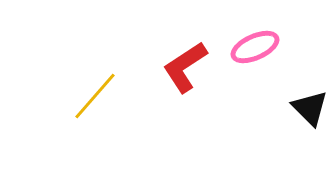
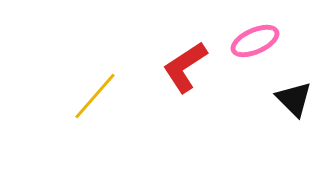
pink ellipse: moved 6 px up
black triangle: moved 16 px left, 9 px up
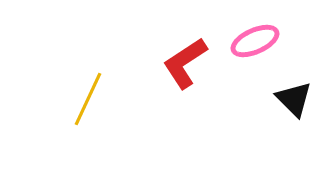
red L-shape: moved 4 px up
yellow line: moved 7 px left, 3 px down; rotated 16 degrees counterclockwise
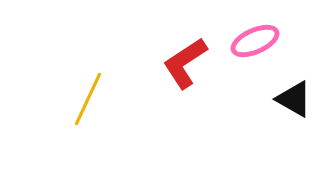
black triangle: rotated 15 degrees counterclockwise
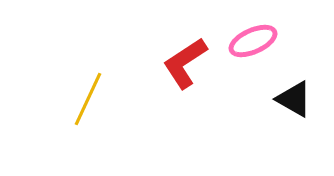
pink ellipse: moved 2 px left
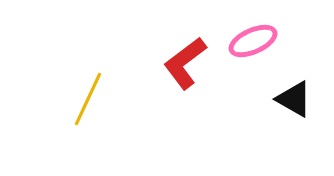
red L-shape: rotated 4 degrees counterclockwise
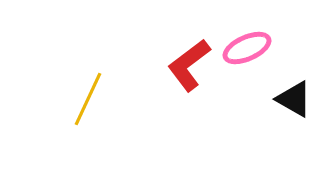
pink ellipse: moved 6 px left, 7 px down
red L-shape: moved 4 px right, 2 px down
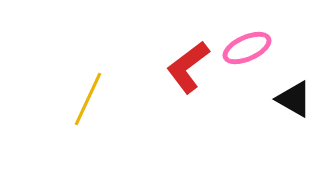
red L-shape: moved 1 px left, 2 px down
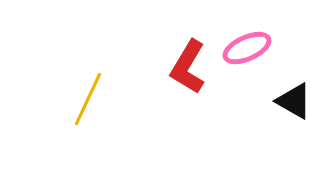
red L-shape: rotated 22 degrees counterclockwise
black triangle: moved 2 px down
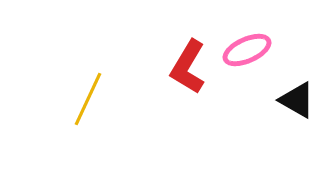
pink ellipse: moved 2 px down
black triangle: moved 3 px right, 1 px up
